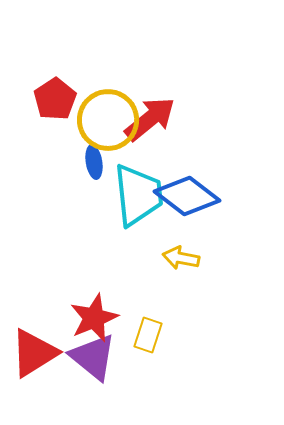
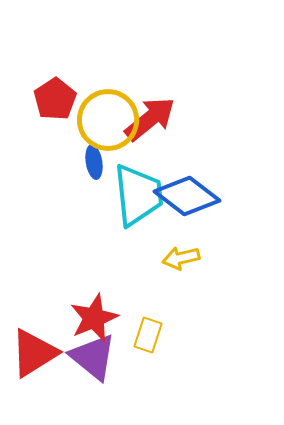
yellow arrow: rotated 24 degrees counterclockwise
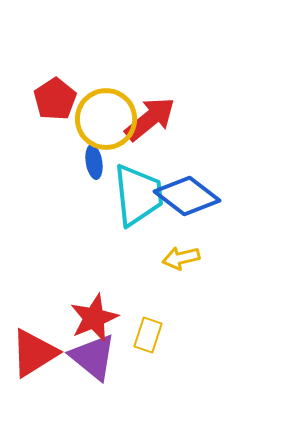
yellow circle: moved 2 px left, 1 px up
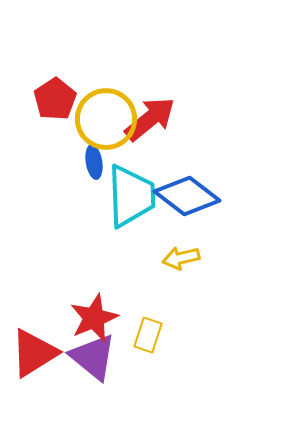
cyan trapezoid: moved 7 px left, 1 px down; rotated 4 degrees clockwise
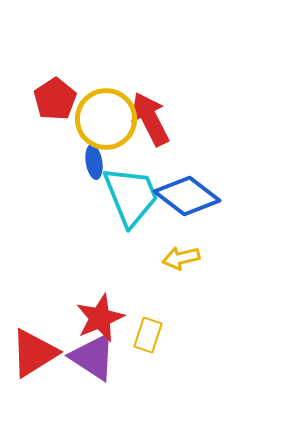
red arrow: rotated 78 degrees counterclockwise
cyan trapezoid: rotated 20 degrees counterclockwise
red star: moved 6 px right
purple triangle: rotated 6 degrees counterclockwise
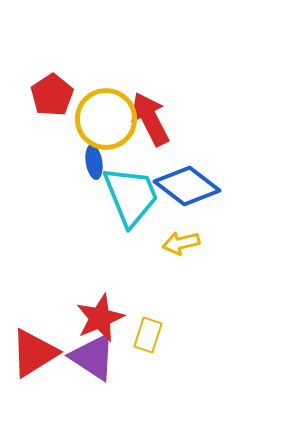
red pentagon: moved 3 px left, 4 px up
blue diamond: moved 10 px up
yellow arrow: moved 15 px up
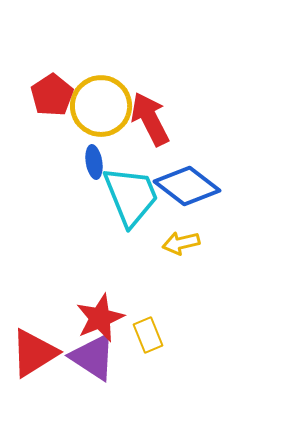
yellow circle: moved 5 px left, 13 px up
yellow rectangle: rotated 40 degrees counterclockwise
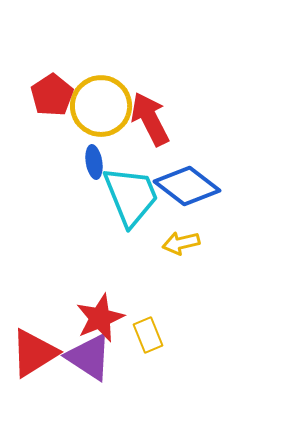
purple triangle: moved 4 px left
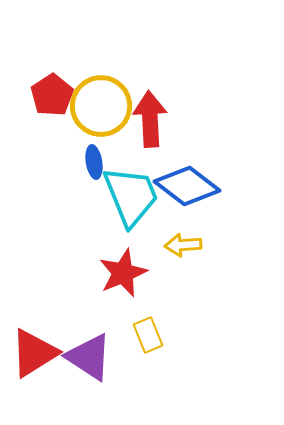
red arrow: rotated 24 degrees clockwise
yellow arrow: moved 2 px right, 2 px down; rotated 9 degrees clockwise
red star: moved 23 px right, 45 px up
